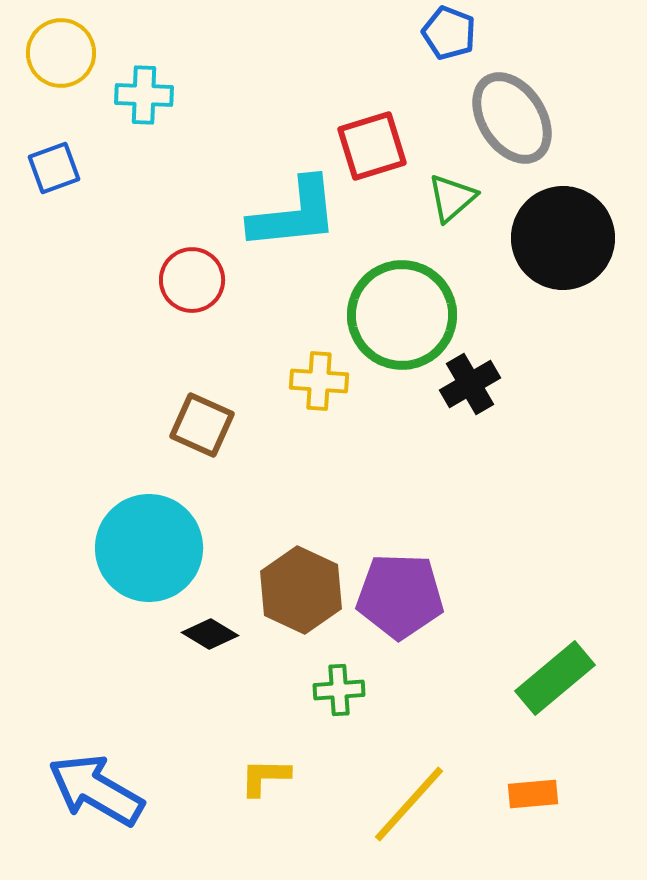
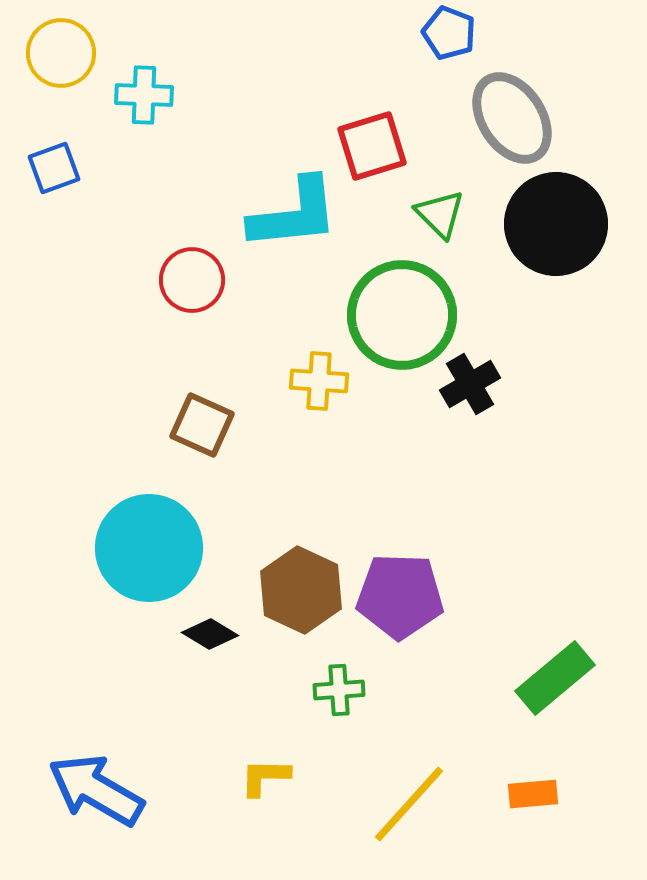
green triangle: moved 12 px left, 16 px down; rotated 34 degrees counterclockwise
black circle: moved 7 px left, 14 px up
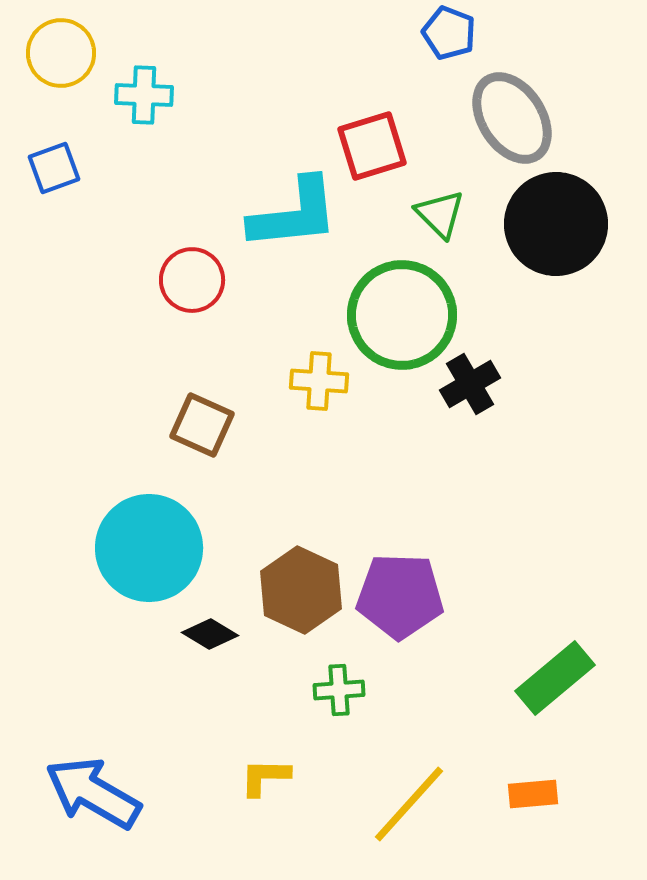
blue arrow: moved 3 px left, 3 px down
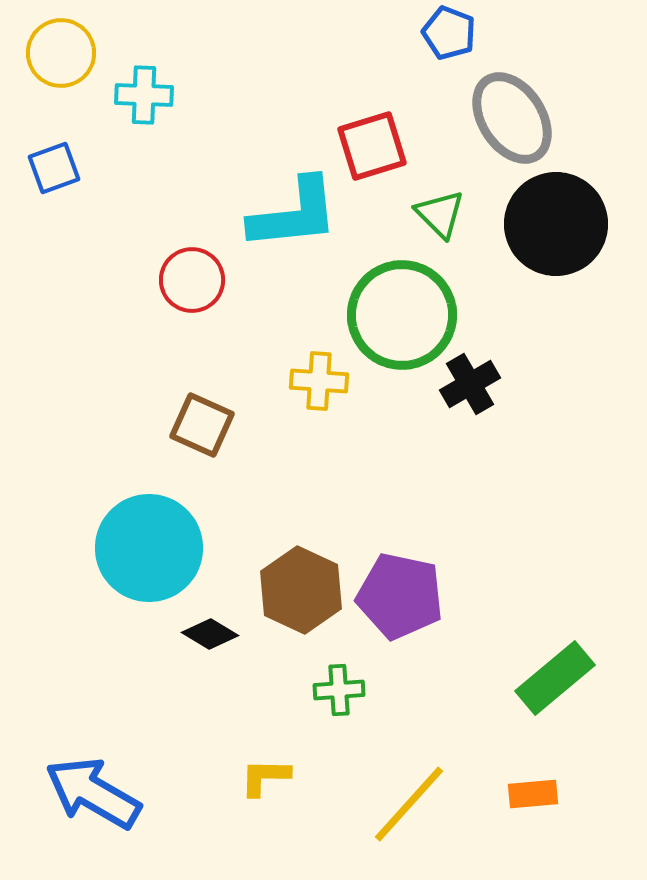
purple pentagon: rotated 10 degrees clockwise
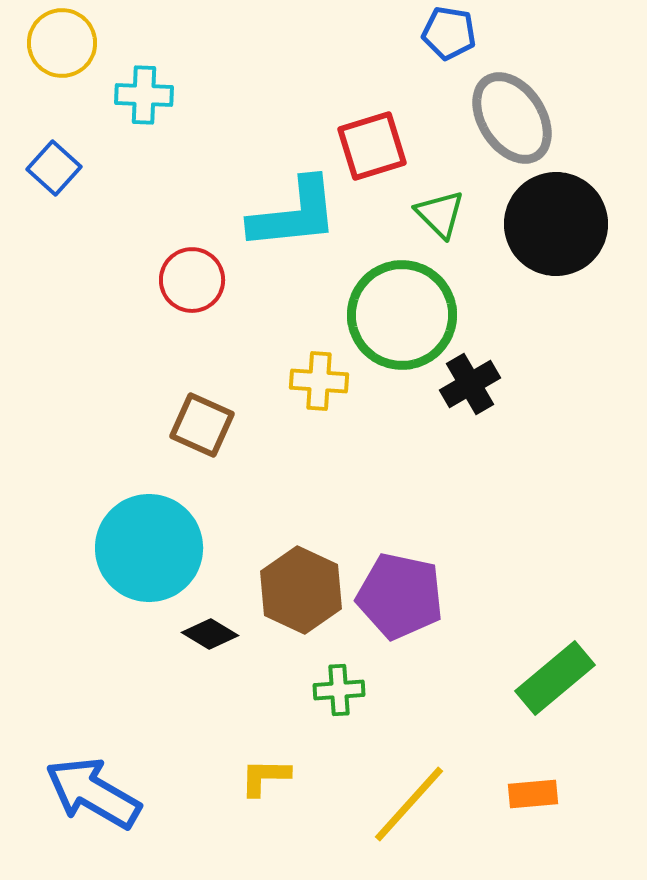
blue pentagon: rotated 12 degrees counterclockwise
yellow circle: moved 1 px right, 10 px up
blue square: rotated 28 degrees counterclockwise
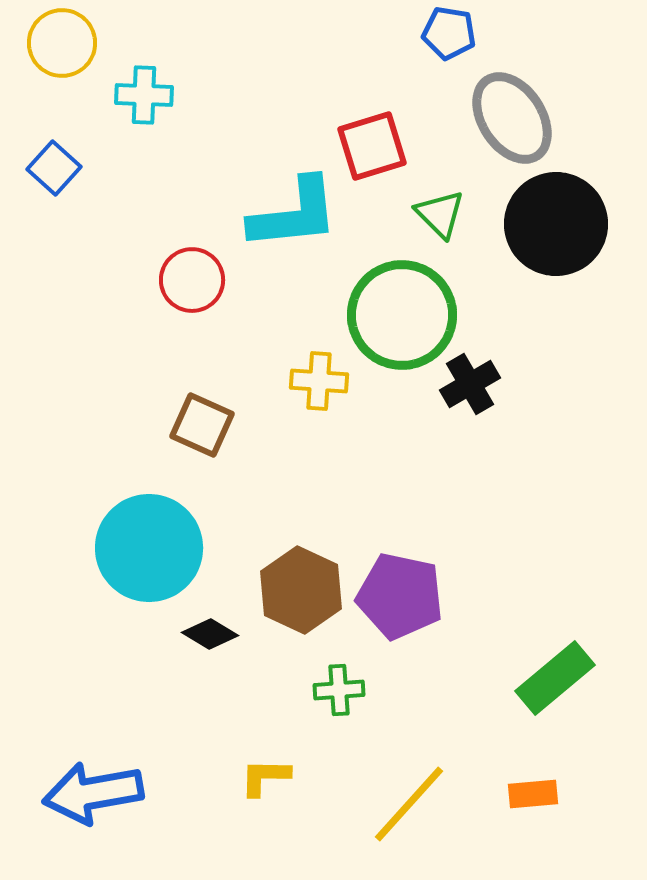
blue arrow: rotated 40 degrees counterclockwise
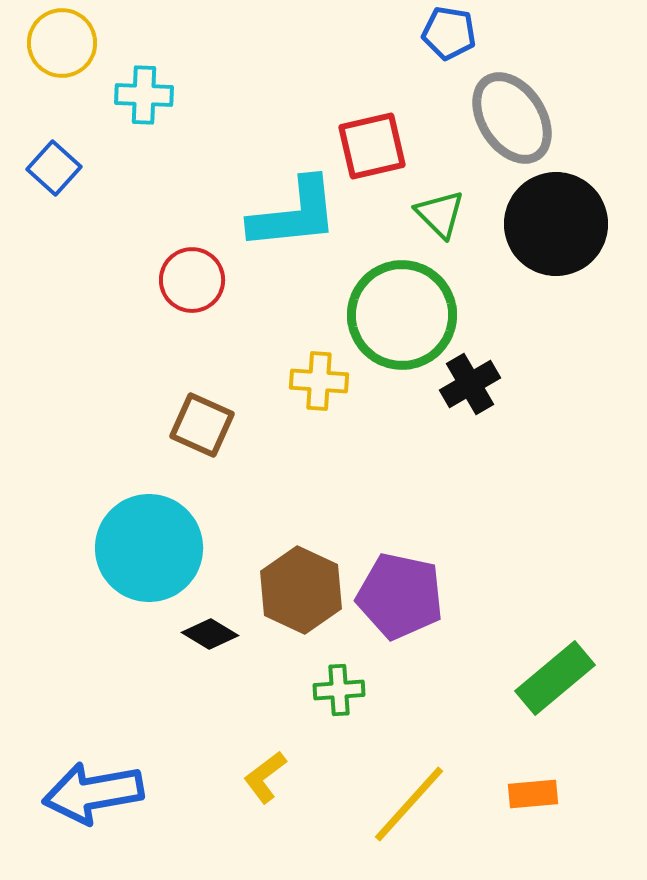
red square: rotated 4 degrees clockwise
yellow L-shape: rotated 38 degrees counterclockwise
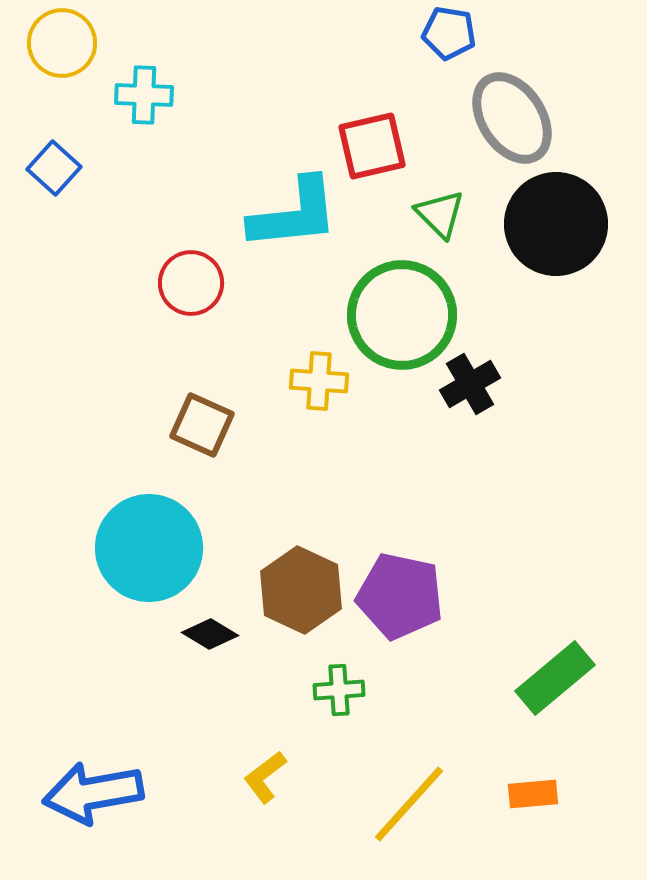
red circle: moved 1 px left, 3 px down
